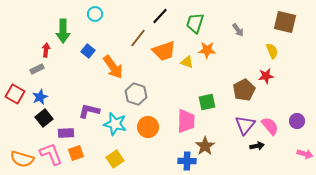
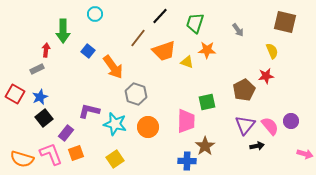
purple circle: moved 6 px left
purple rectangle: rotated 49 degrees counterclockwise
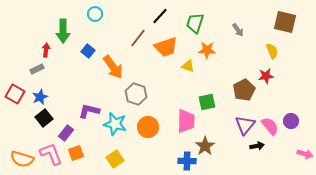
orange trapezoid: moved 2 px right, 4 px up
yellow triangle: moved 1 px right, 4 px down
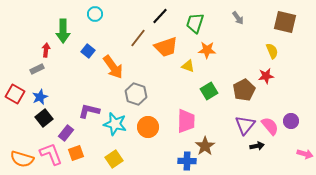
gray arrow: moved 12 px up
green square: moved 2 px right, 11 px up; rotated 18 degrees counterclockwise
yellow square: moved 1 px left
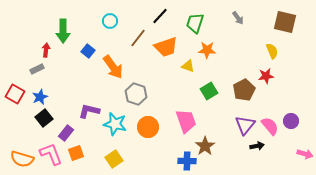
cyan circle: moved 15 px right, 7 px down
pink trapezoid: rotated 20 degrees counterclockwise
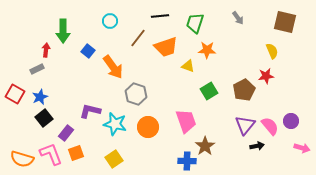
black line: rotated 42 degrees clockwise
purple L-shape: moved 1 px right
pink arrow: moved 3 px left, 6 px up
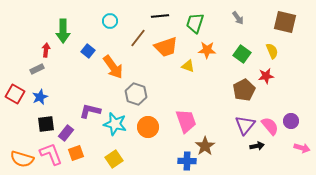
green square: moved 33 px right, 37 px up; rotated 24 degrees counterclockwise
black square: moved 2 px right, 6 px down; rotated 30 degrees clockwise
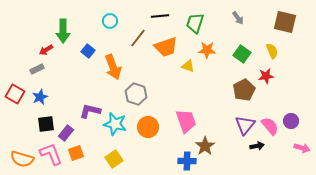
red arrow: rotated 128 degrees counterclockwise
orange arrow: rotated 15 degrees clockwise
